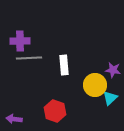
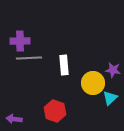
yellow circle: moved 2 px left, 2 px up
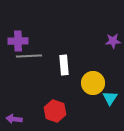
purple cross: moved 2 px left
gray line: moved 2 px up
purple star: moved 29 px up; rotated 14 degrees counterclockwise
cyan triangle: rotated 14 degrees counterclockwise
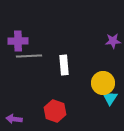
yellow circle: moved 10 px right
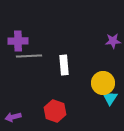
purple arrow: moved 1 px left, 2 px up; rotated 21 degrees counterclockwise
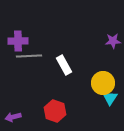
white rectangle: rotated 24 degrees counterclockwise
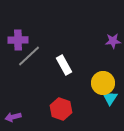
purple cross: moved 1 px up
gray line: rotated 40 degrees counterclockwise
red hexagon: moved 6 px right, 2 px up
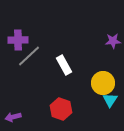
cyan triangle: moved 2 px down
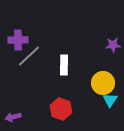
purple star: moved 4 px down
white rectangle: rotated 30 degrees clockwise
